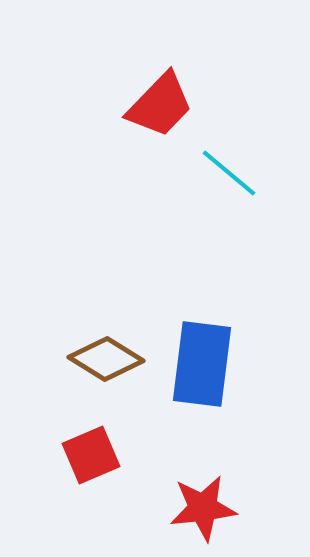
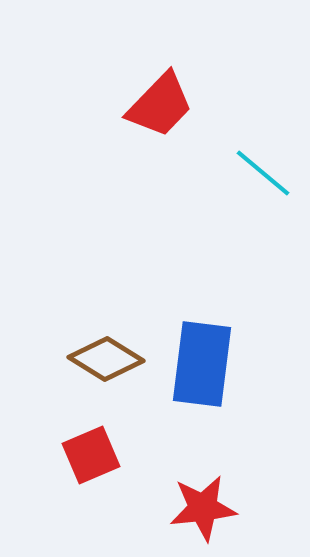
cyan line: moved 34 px right
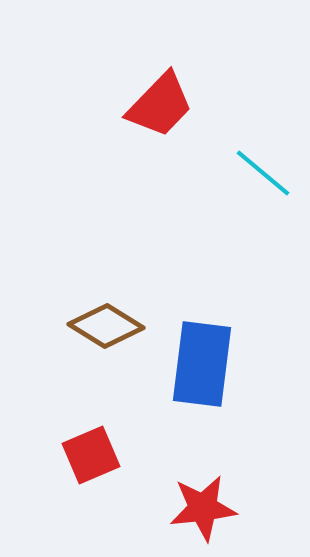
brown diamond: moved 33 px up
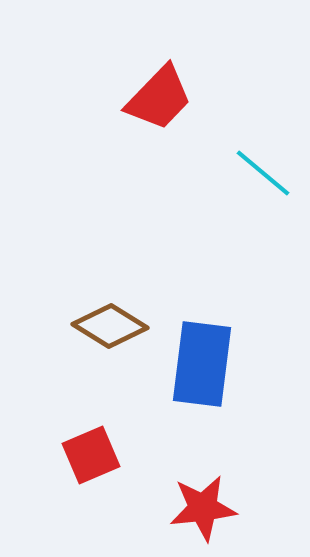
red trapezoid: moved 1 px left, 7 px up
brown diamond: moved 4 px right
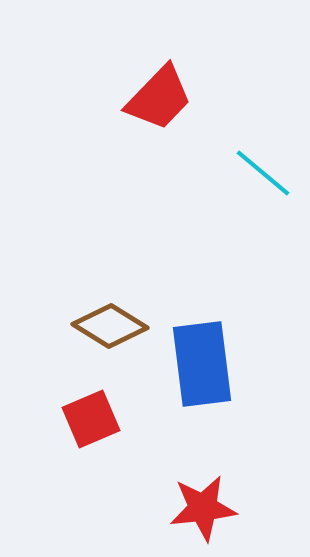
blue rectangle: rotated 14 degrees counterclockwise
red square: moved 36 px up
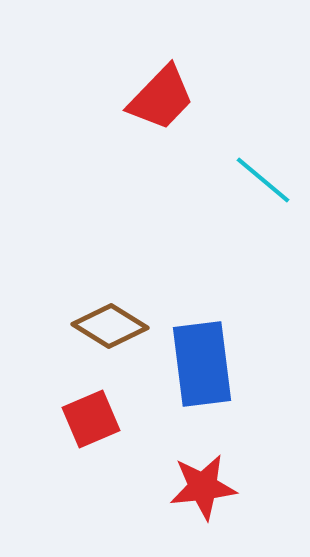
red trapezoid: moved 2 px right
cyan line: moved 7 px down
red star: moved 21 px up
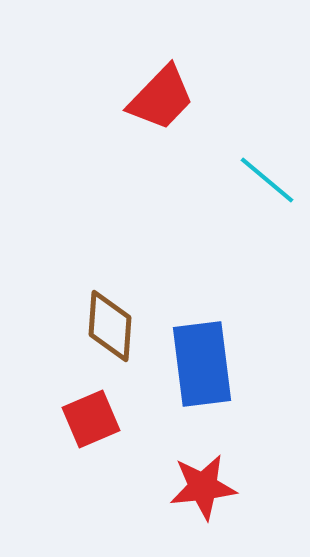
cyan line: moved 4 px right
brown diamond: rotated 62 degrees clockwise
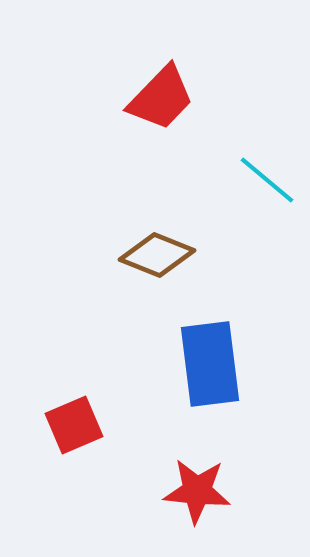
brown diamond: moved 47 px right, 71 px up; rotated 72 degrees counterclockwise
blue rectangle: moved 8 px right
red square: moved 17 px left, 6 px down
red star: moved 6 px left, 4 px down; rotated 12 degrees clockwise
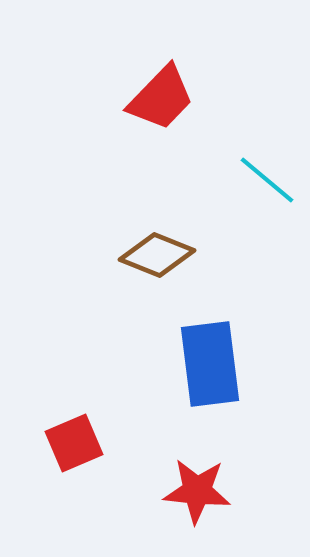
red square: moved 18 px down
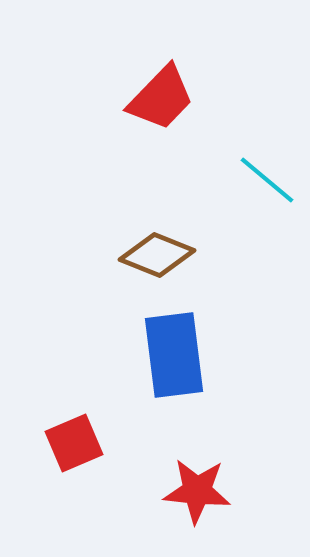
blue rectangle: moved 36 px left, 9 px up
